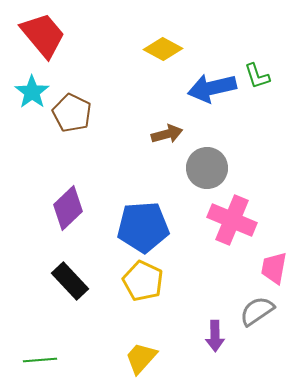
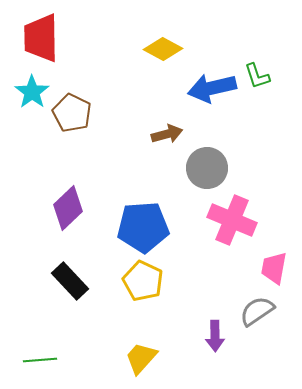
red trapezoid: moved 2 px left, 3 px down; rotated 141 degrees counterclockwise
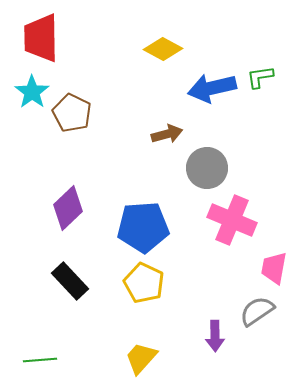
green L-shape: moved 3 px right, 1 px down; rotated 100 degrees clockwise
yellow pentagon: moved 1 px right, 2 px down
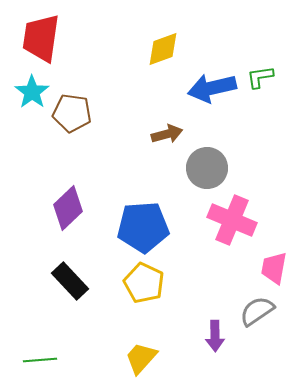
red trapezoid: rotated 9 degrees clockwise
yellow diamond: rotated 48 degrees counterclockwise
brown pentagon: rotated 18 degrees counterclockwise
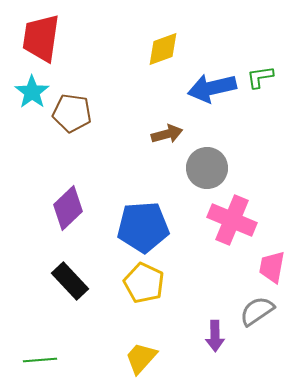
pink trapezoid: moved 2 px left, 1 px up
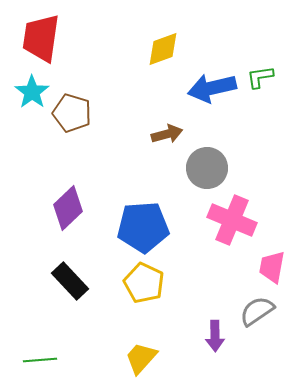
brown pentagon: rotated 9 degrees clockwise
